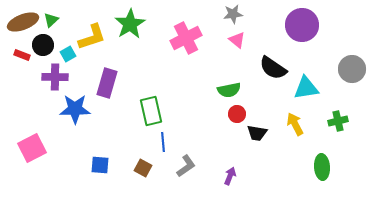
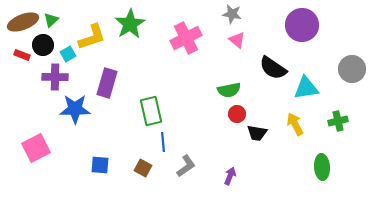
gray star: moved 1 px left; rotated 18 degrees clockwise
pink square: moved 4 px right
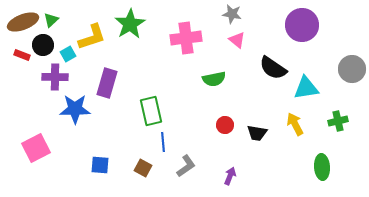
pink cross: rotated 20 degrees clockwise
green semicircle: moved 15 px left, 11 px up
red circle: moved 12 px left, 11 px down
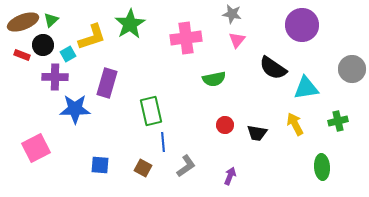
pink triangle: rotated 30 degrees clockwise
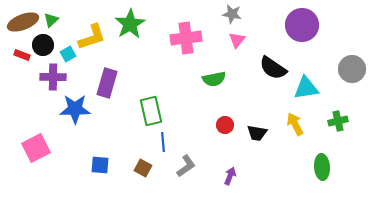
purple cross: moved 2 px left
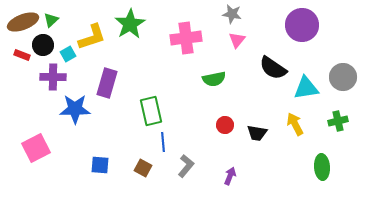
gray circle: moved 9 px left, 8 px down
gray L-shape: rotated 15 degrees counterclockwise
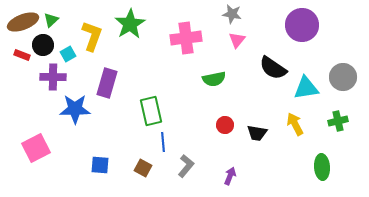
yellow L-shape: moved 1 px up; rotated 52 degrees counterclockwise
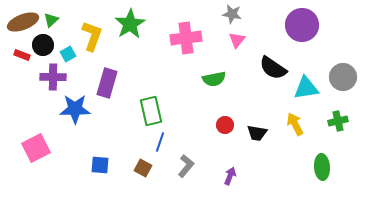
blue line: moved 3 px left; rotated 24 degrees clockwise
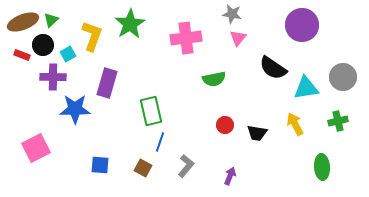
pink triangle: moved 1 px right, 2 px up
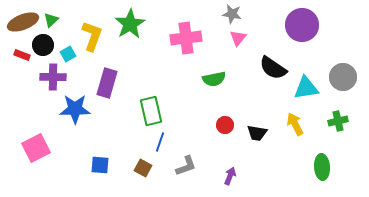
gray L-shape: rotated 30 degrees clockwise
